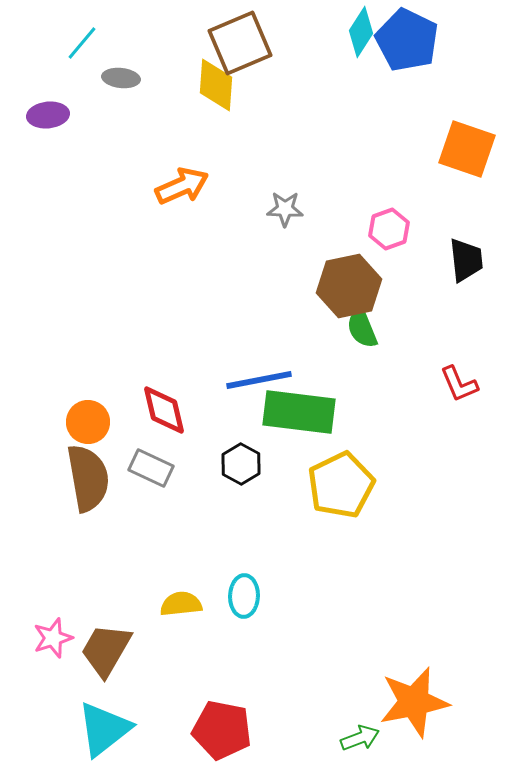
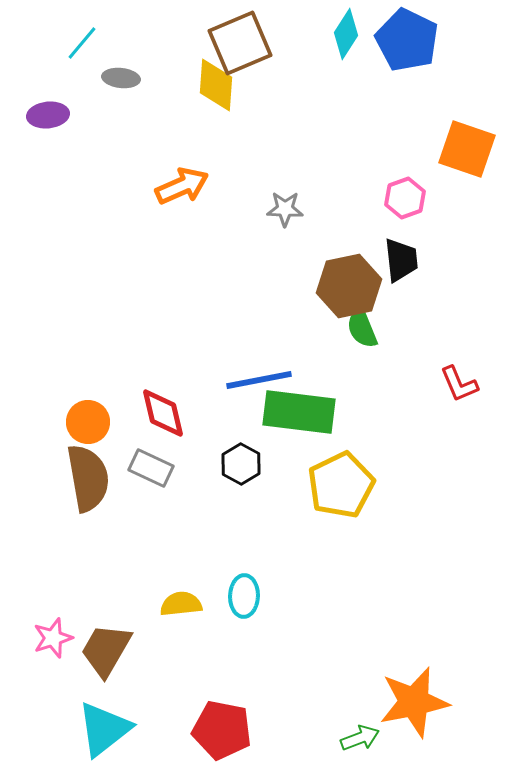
cyan diamond: moved 15 px left, 2 px down
pink hexagon: moved 16 px right, 31 px up
black trapezoid: moved 65 px left
red diamond: moved 1 px left, 3 px down
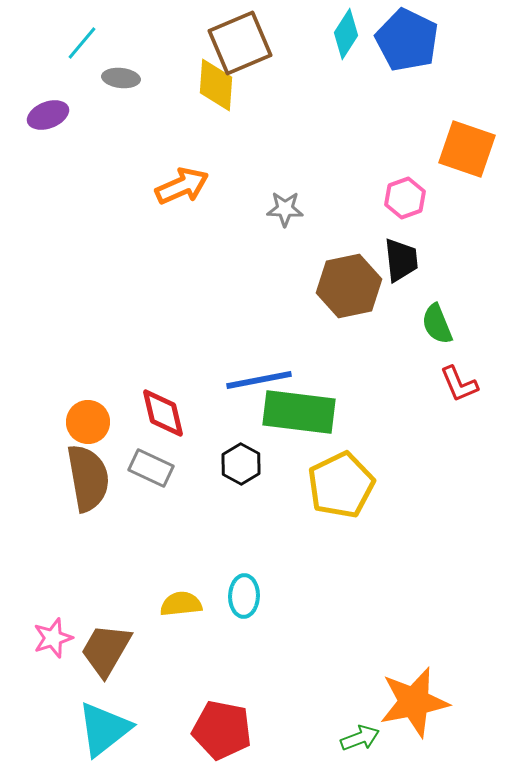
purple ellipse: rotated 15 degrees counterclockwise
green semicircle: moved 75 px right, 4 px up
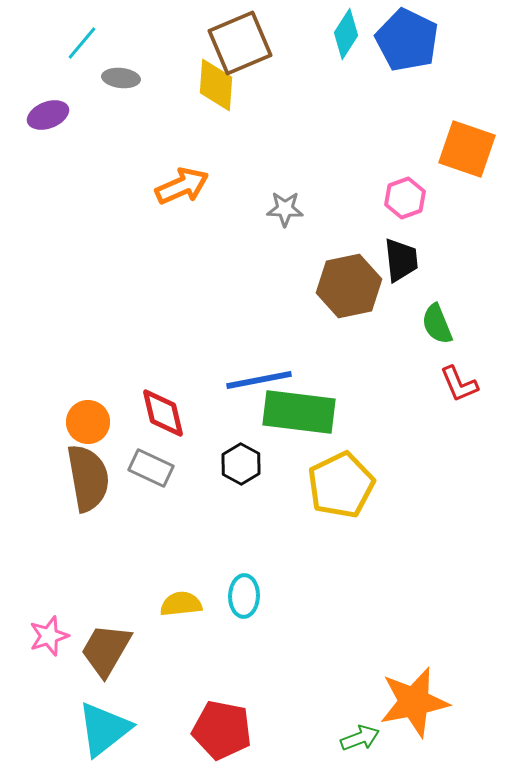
pink star: moved 4 px left, 2 px up
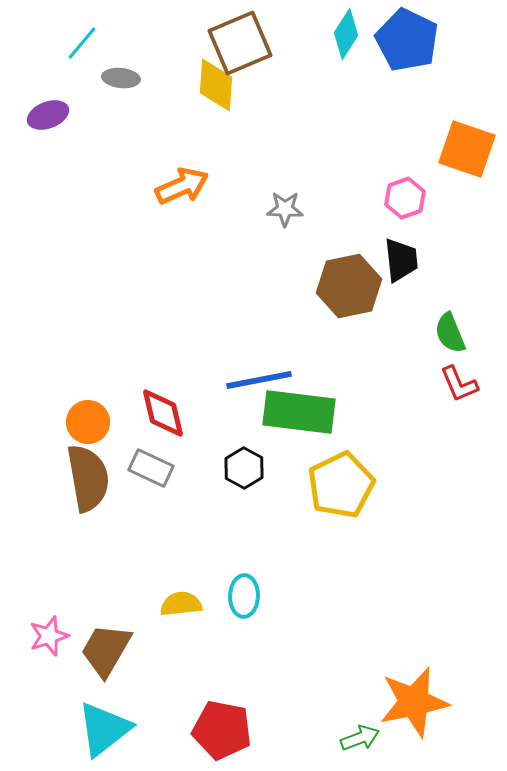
green semicircle: moved 13 px right, 9 px down
black hexagon: moved 3 px right, 4 px down
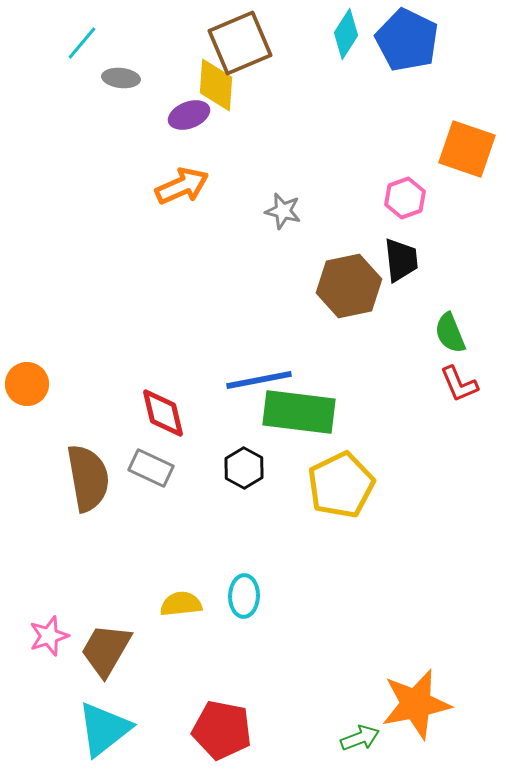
purple ellipse: moved 141 px right
gray star: moved 2 px left, 2 px down; rotated 12 degrees clockwise
orange circle: moved 61 px left, 38 px up
orange star: moved 2 px right, 2 px down
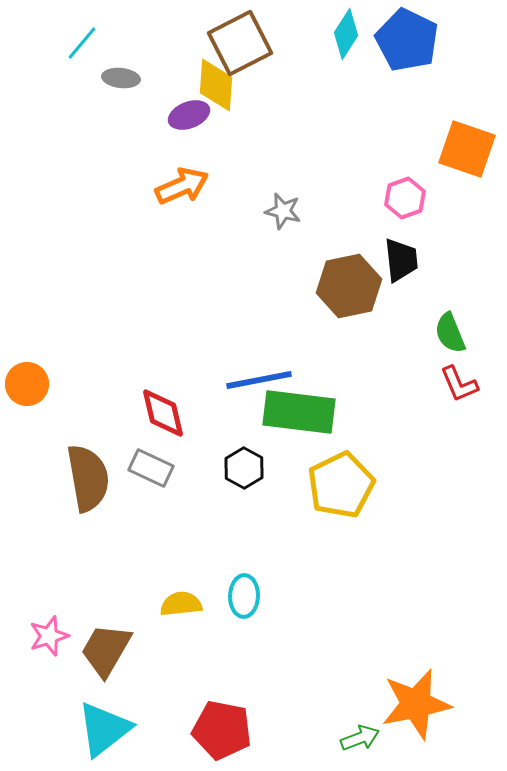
brown square: rotated 4 degrees counterclockwise
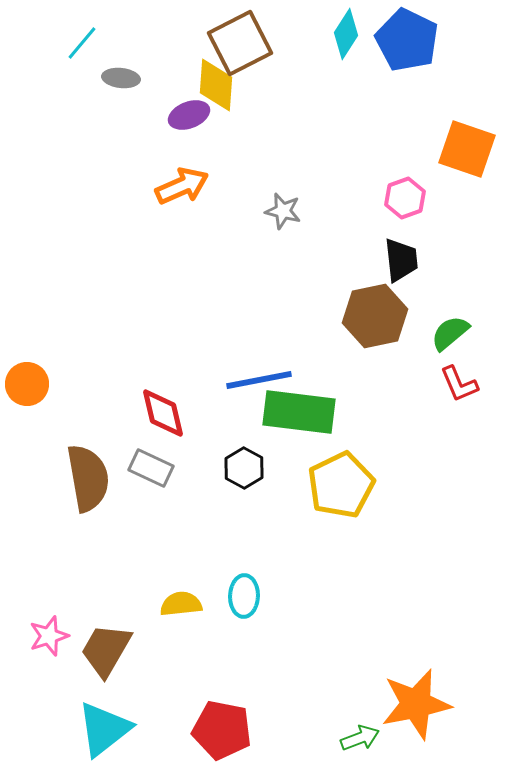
brown hexagon: moved 26 px right, 30 px down
green semicircle: rotated 72 degrees clockwise
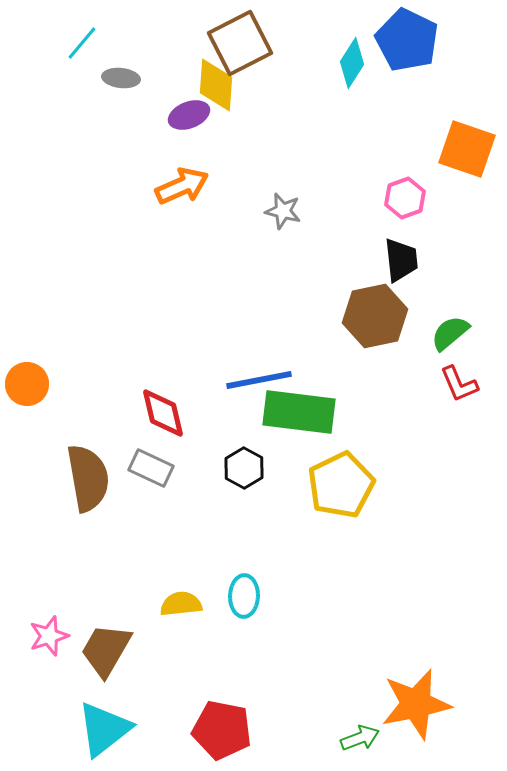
cyan diamond: moved 6 px right, 29 px down
